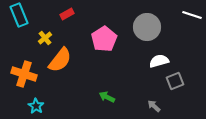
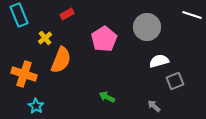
orange semicircle: moved 1 px right; rotated 16 degrees counterclockwise
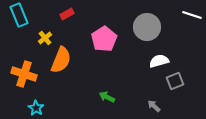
cyan star: moved 2 px down
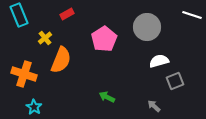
cyan star: moved 2 px left, 1 px up
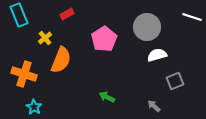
white line: moved 2 px down
white semicircle: moved 2 px left, 6 px up
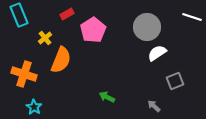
pink pentagon: moved 11 px left, 9 px up
white semicircle: moved 2 px up; rotated 18 degrees counterclockwise
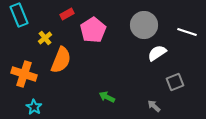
white line: moved 5 px left, 15 px down
gray circle: moved 3 px left, 2 px up
gray square: moved 1 px down
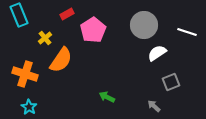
orange semicircle: rotated 12 degrees clockwise
orange cross: moved 1 px right
gray square: moved 4 px left
cyan star: moved 5 px left
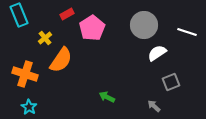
pink pentagon: moved 1 px left, 2 px up
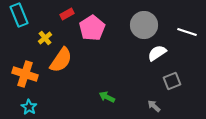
gray square: moved 1 px right, 1 px up
